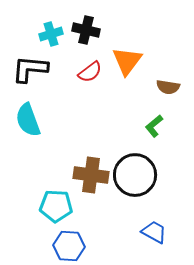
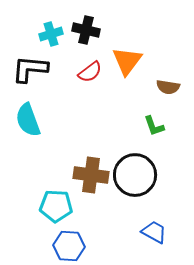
green L-shape: rotated 70 degrees counterclockwise
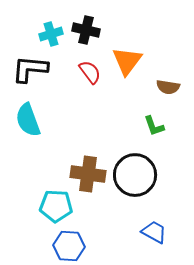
red semicircle: rotated 90 degrees counterclockwise
brown cross: moved 3 px left, 1 px up
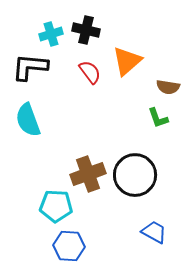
orange triangle: rotated 12 degrees clockwise
black L-shape: moved 2 px up
green L-shape: moved 4 px right, 8 px up
brown cross: rotated 28 degrees counterclockwise
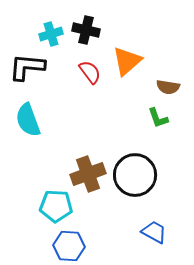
black L-shape: moved 3 px left
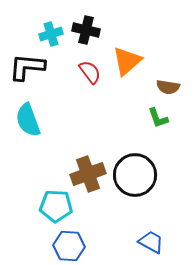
blue trapezoid: moved 3 px left, 10 px down
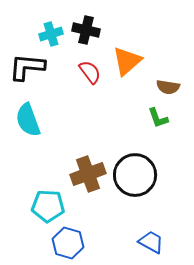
cyan pentagon: moved 8 px left
blue hexagon: moved 1 px left, 3 px up; rotated 12 degrees clockwise
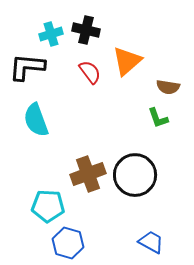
cyan semicircle: moved 8 px right
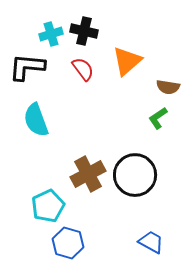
black cross: moved 2 px left, 1 px down
red semicircle: moved 7 px left, 3 px up
green L-shape: rotated 75 degrees clockwise
brown cross: rotated 8 degrees counterclockwise
cyan pentagon: rotated 28 degrees counterclockwise
